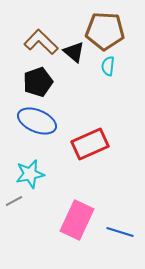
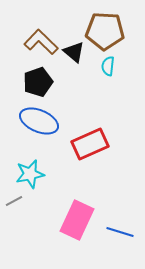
blue ellipse: moved 2 px right
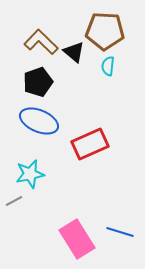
pink rectangle: moved 19 px down; rotated 57 degrees counterclockwise
